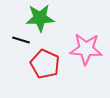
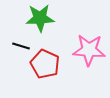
black line: moved 6 px down
pink star: moved 3 px right, 1 px down
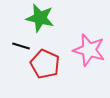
green star: rotated 16 degrees clockwise
pink star: rotated 12 degrees clockwise
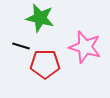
pink star: moved 4 px left, 3 px up
red pentagon: rotated 24 degrees counterclockwise
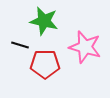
green star: moved 4 px right, 3 px down
black line: moved 1 px left, 1 px up
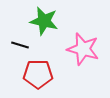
pink star: moved 2 px left, 2 px down
red pentagon: moved 7 px left, 10 px down
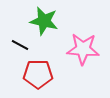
black line: rotated 12 degrees clockwise
pink star: rotated 12 degrees counterclockwise
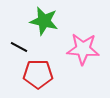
black line: moved 1 px left, 2 px down
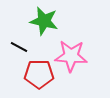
pink star: moved 12 px left, 7 px down
red pentagon: moved 1 px right
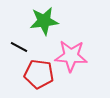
green star: rotated 20 degrees counterclockwise
red pentagon: rotated 8 degrees clockwise
